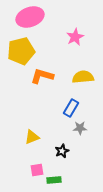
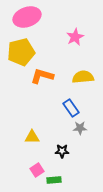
pink ellipse: moved 3 px left
yellow pentagon: moved 1 px down
blue rectangle: rotated 66 degrees counterclockwise
yellow triangle: rotated 21 degrees clockwise
black star: rotated 24 degrees clockwise
pink square: rotated 24 degrees counterclockwise
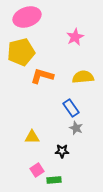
gray star: moved 4 px left; rotated 24 degrees clockwise
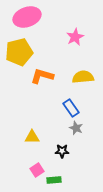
yellow pentagon: moved 2 px left
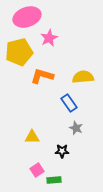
pink star: moved 26 px left, 1 px down
blue rectangle: moved 2 px left, 5 px up
